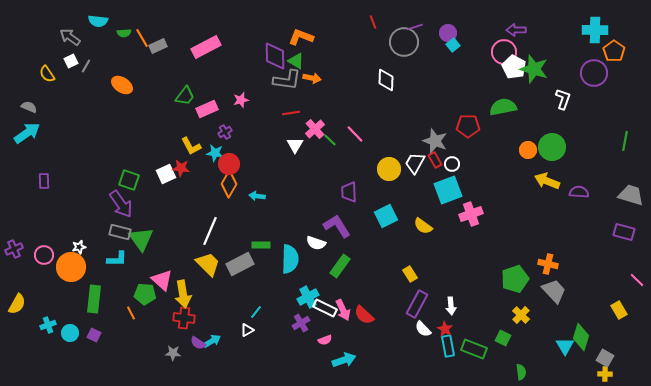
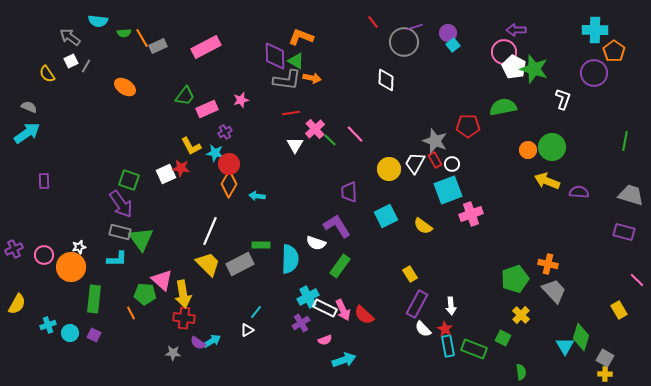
red line at (373, 22): rotated 16 degrees counterclockwise
orange ellipse at (122, 85): moved 3 px right, 2 px down
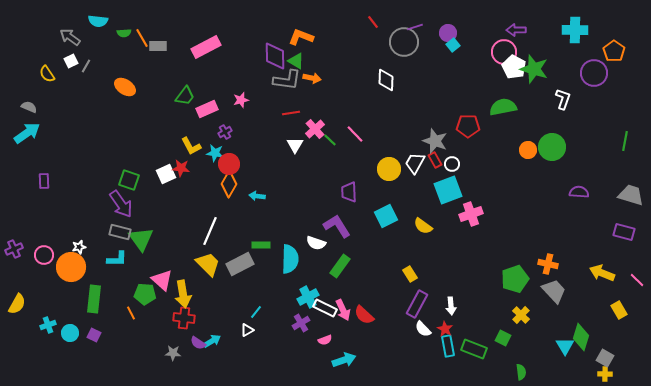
cyan cross at (595, 30): moved 20 px left
gray rectangle at (158, 46): rotated 24 degrees clockwise
yellow arrow at (547, 181): moved 55 px right, 92 px down
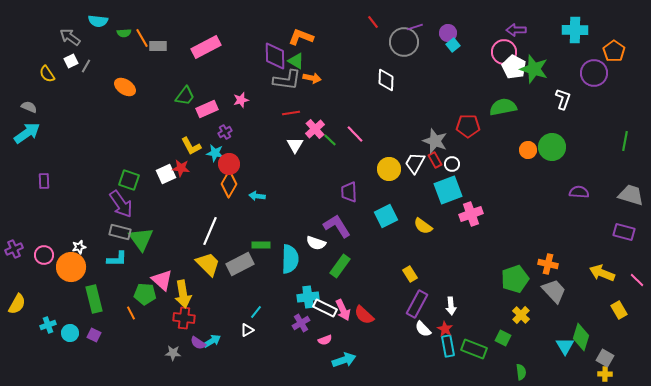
cyan cross at (308, 297): rotated 20 degrees clockwise
green rectangle at (94, 299): rotated 20 degrees counterclockwise
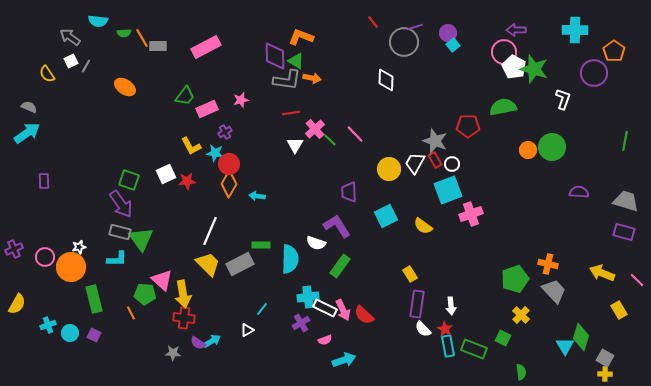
red star at (181, 168): moved 6 px right, 13 px down; rotated 12 degrees counterclockwise
gray trapezoid at (631, 195): moved 5 px left, 6 px down
pink circle at (44, 255): moved 1 px right, 2 px down
purple rectangle at (417, 304): rotated 20 degrees counterclockwise
cyan line at (256, 312): moved 6 px right, 3 px up
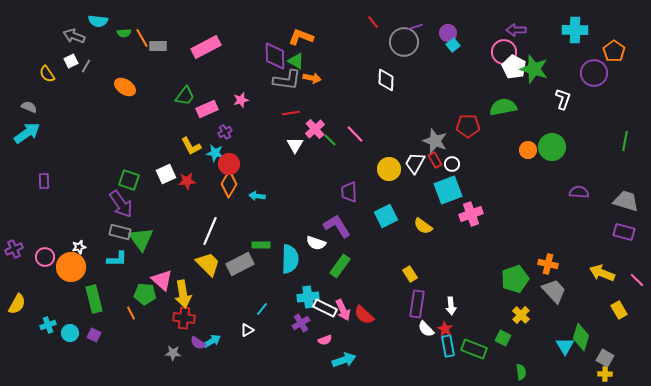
gray arrow at (70, 37): moved 4 px right, 1 px up; rotated 15 degrees counterclockwise
white semicircle at (423, 329): moved 3 px right
